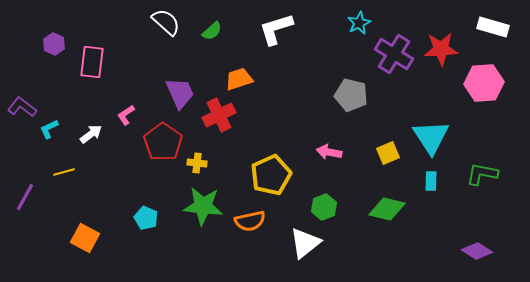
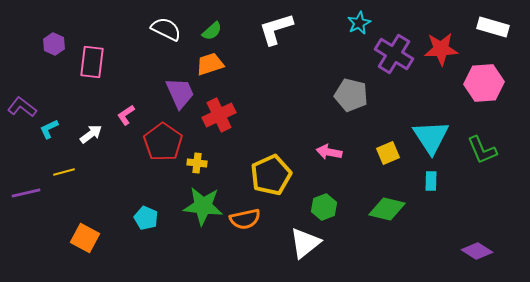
white semicircle: moved 7 px down; rotated 16 degrees counterclockwise
orange trapezoid: moved 29 px left, 15 px up
green L-shape: moved 24 px up; rotated 124 degrees counterclockwise
purple line: moved 1 px right, 4 px up; rotated 48 degrees clockwise
orange semicircle: moved 5 px left, 2 px up
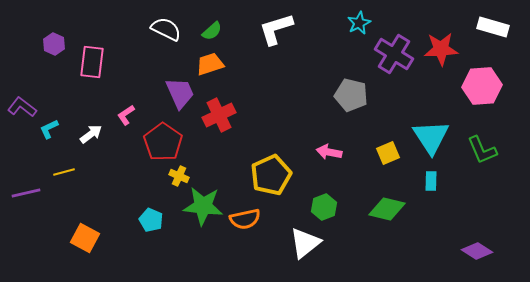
pink hexagon: moved 2 px left, 3 px down
yellow cross: moved 18 px left, 13 px down; rotated 18 degrees clockwise
cyan pentagon: moved 5 px right, 2 px down
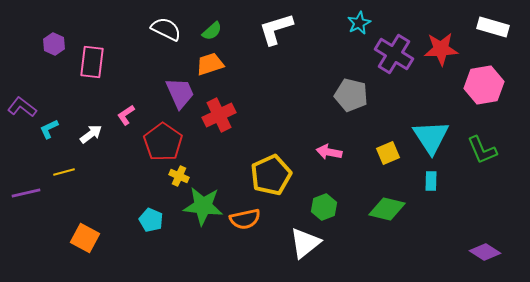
pink hexagon: moved 2 px right, 1 px up; rotated 6 degrees counterclockwise
purple diamond: moved 8 px right, 1 px down
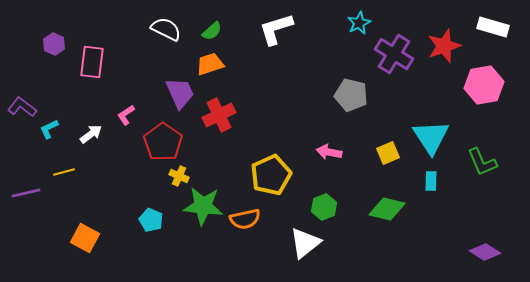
red star: moved 3 px right, 3 px up; rotated 16 degrees counterclockwise
green L-shape: moved 12 px down
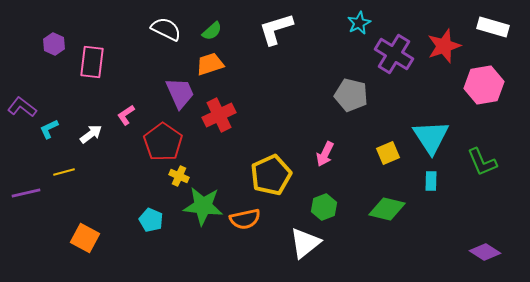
pink arrow: moved 4 px left, 2 px down; rotated 75 degrees counterclockwise
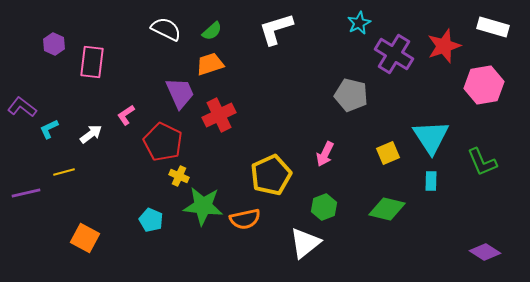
red pentagon: rotated 9 degrees counterclockwise
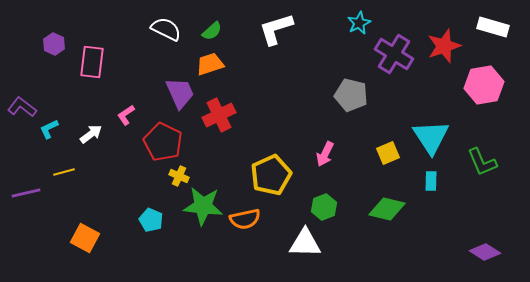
white triangle: rotated 40 degrees clockwise
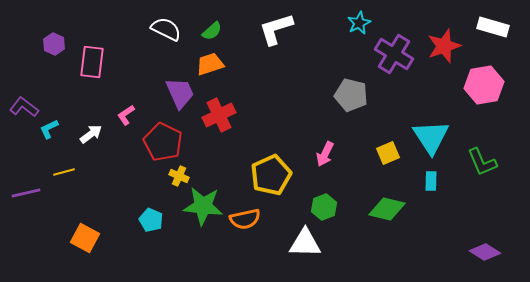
purple L-shape: moved 2 px right
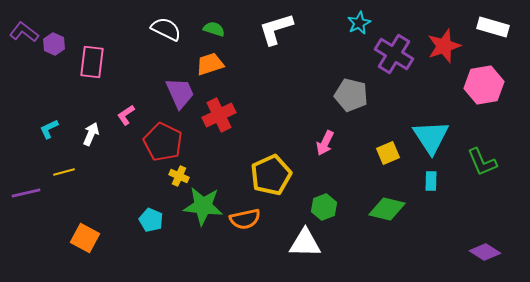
green semicircle: moved 2 px right, 2 px up; rotated 120 degrees counterclockwise
purple L-shape: moved 75 px up
white arrow: rotated 30 degrees counterclockwise
pink arrow: moved 11 px up
